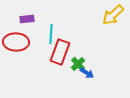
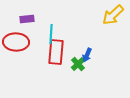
red rectangle: moved 4 px left; rotated 15 degrees counterclockwise
blue arrow: moved 18 px up; rotated 80 degrees clockwise
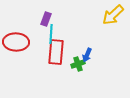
purple rectangle: moved 19 px right; rotated 64 degrees counterclockwise
green cross: rotated 24 degrees clockwise
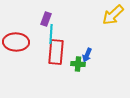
green cross: rotated 24 degrees clockwise
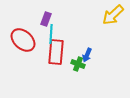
red ellipse: moved 7 px right, 2 px up; rotated 40 degrees clockwise
green cross: rotated 16 degrees clockwise
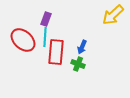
cyan line: moved 6 px left, 3 px down
blue arrow: moved 5 px left, 8 px up
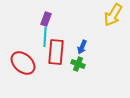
yellow arrow: rotated 15 degrees counterclockwise
red ellipse: moved 23 px down
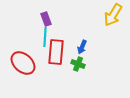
purple rectangle: rotated 40 degrees counterclockwise
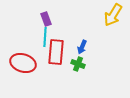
red ellipse: rotated 25 degrees counterclockwise
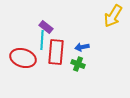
yellow arrow: moved 1 px down
purple rectangle: moved 8 px down; rotated 32 degrees counterclockwise
cyan line: moved 3 px left, 3 px down
blue arrow: rotated 56 degrees clockwise
red ellipse: moved 5 px up
